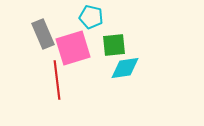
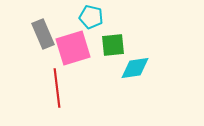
green square: moved 1 px left
cyan diamond: moved 10 px right
red line: moved 8 px down
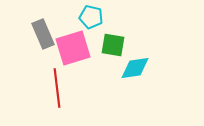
green square: rotated 15 degrees clockwise
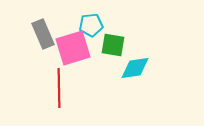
cyan pentagon: moved 8 px down; rotated 20 degrees counterclockwise
red line: moved 2 px right; rotated 6 degrees clockwise
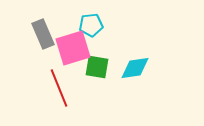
green square: moved 16 px left, 22 px down
red line: rotated 21 degrees counterclockwise
